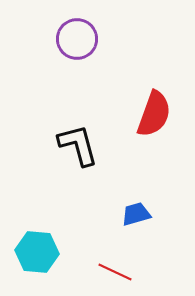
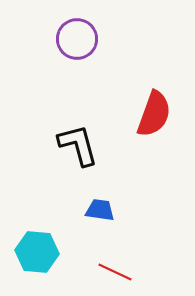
blue trapezoid: moved 36 px left, 4 px up; rotated 24 degrees clockwise
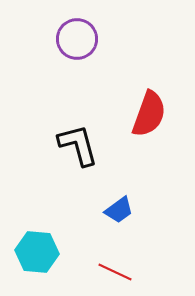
red semicircle: moved 5 px left
blue trapezoid: moved 19 px right; rotated 136 degrees clockwise
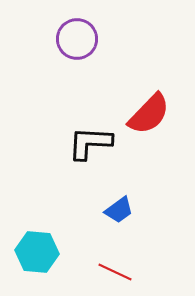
red semicircle: rotated 24 degrees clockwise
black L-shape: moved 12 px right, 2 px up; rotated 72 degrees counterclockwise
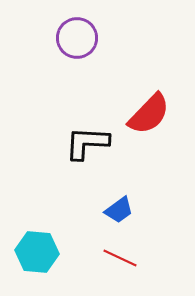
purple circle: moved 1 px up
black L-shape: moved 3 px left
red line: moved 5 px right, 14 px up
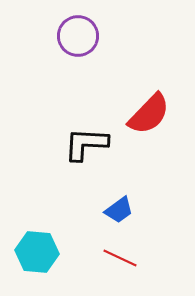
purple circle: moved 1 px right, 2 px up
black L-shape: moved 1 px left, 1 px down
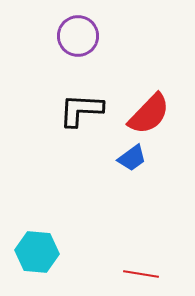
black L-shape: moved 5 px left, 34 px up
blue trapezoid: moved 13 px right, 52 px up
red line: moved 21 px right, 16 px down; rotated 16 degrees counterclockwise
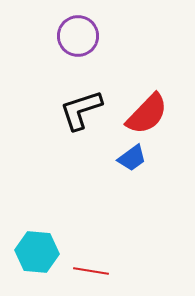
black L-shape: rotated 21 degrees counterclockwise
red semicircle: moved 2 px left
red line: moved 50 px left, 3 px up
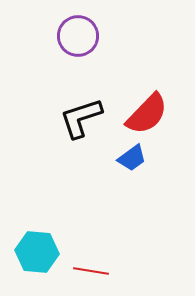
black L-shape: moved 8 px down
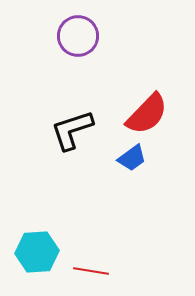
black L-shape: moved 9 px left, 12 px down
cyan hexagon: rotated 9 degrees counterclockwise
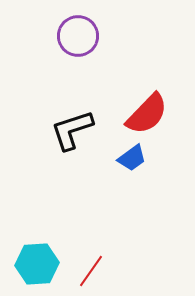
cyan hexagon: moved 12 px down
red line: rotated 64 degrees counterclockwise
